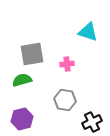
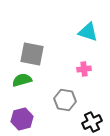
gray square: rotated 20 degrees clockwise
pink cross: moved 17 px right, 5 px down
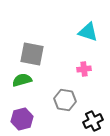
black cross: moved 1 px right, 1 px up
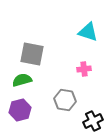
purple hexagon: moved 2 px left, 9 px up
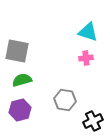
gray square: moved 15 px left, 3 px up
pink cross: moved 2 px right, 11 px up
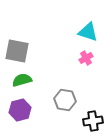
pink cross: rotated 24 degrees counterclockwise
black cross: rotated 18 degrees clockwise
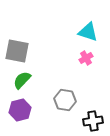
green semicircle: rotated 30 degrees counterclockwise
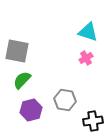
purple hexagon: moved 11 px right
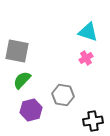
gray hexagon: moved 2 px left, 5 px up
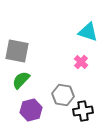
pink cross: moved 5 px left, 4 px down; rotated 16 degrees counterclockwise
green semicircle: moved 1 px left
black cross: moved 10 px left, 10 px up
